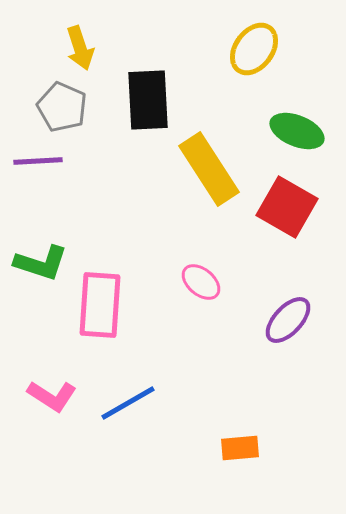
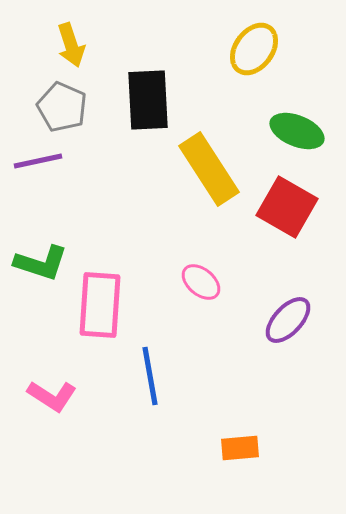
yellow arrow: moved 9 px left, 3 px up
purple line: rotated 9 degrees counterclockwise
blue line: moved 22 px right, 27 px up; rotated 70 degrees counterclockwise
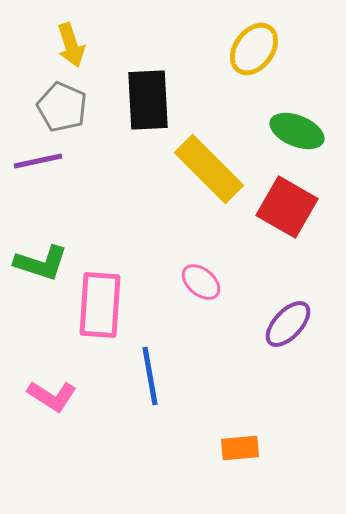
yellow rectangle: rotated 12 degrees counterclockwise
purple ellipse: moved 4 px down
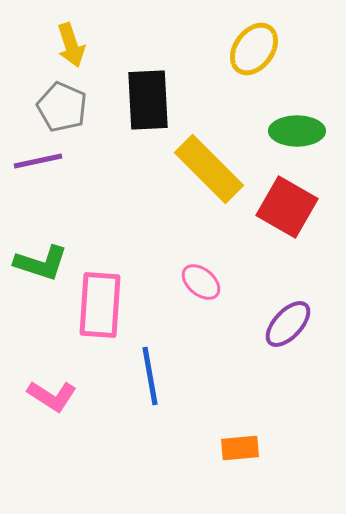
green ellipse: rotated 22 degrees counterclockwise
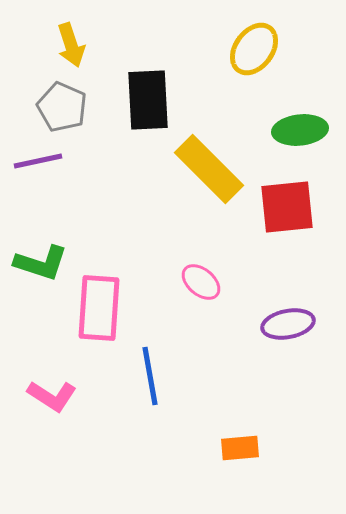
green ellipse: moved 3 px right, 1 px up; rotated 6 degrees counterclockwise
red square: rotated 36 degrees counterclockwise
pink rectangle: moved 1 px left, 3 px down
purple ellipse: rotated 36 degrees clockwise
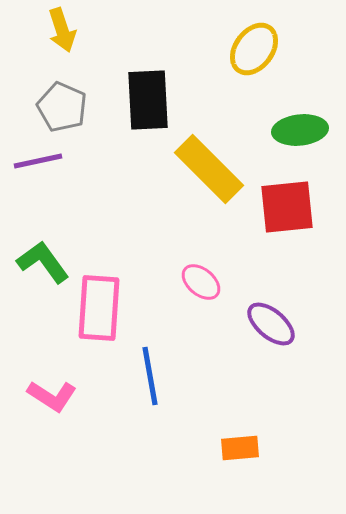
yellow arrow: moved 9 px left, 15 px up
green L-shape: moved 2 px right, 1 px up; rotated 144 degrees counterclockwise
purple ellipse: moved 17 px left; rotated 51 degrees clockwise
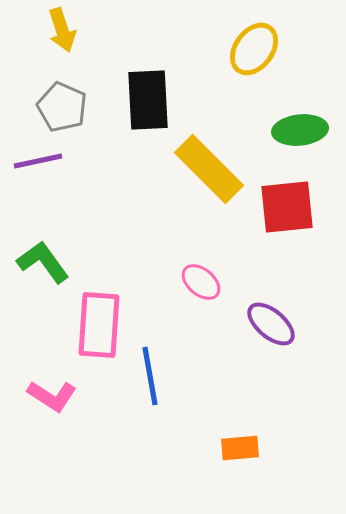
pink rectangle: moved 17 px down
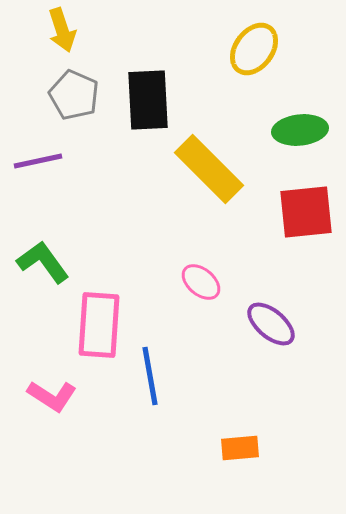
gray pentagon: moved 12 px right, 12 px up
red square: moved 19 px right, 5 px down
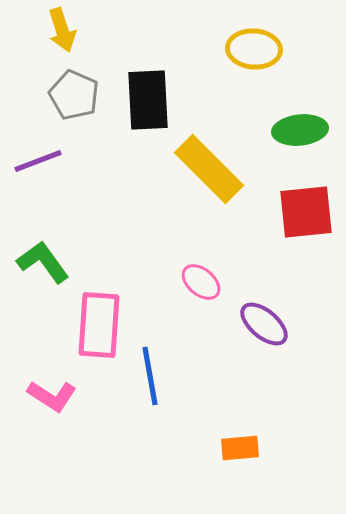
yellow ellipse: rotated 58 degrees clockwise
purple line: rotated 9 degrees counterclockwise
purple ellipse: moved 7 px left
